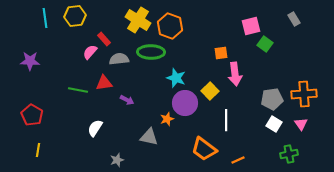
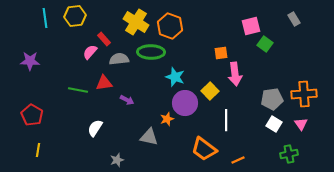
yellow cross: moved 2 px left, 2 px down
cyan star: moved 1 px left, 1 px up
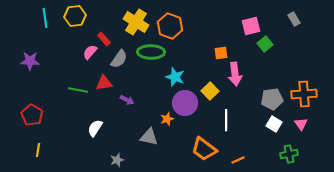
green square: rotated 14 degrees clockwise
gray semicircle: rotated 132 degrees clockwise
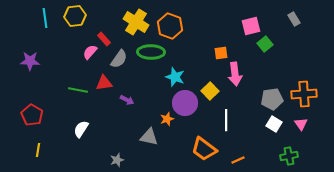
white semicircle: moved 14 px left, 1 px down
green cross: moved 2 px down
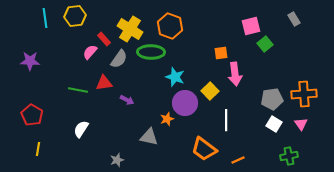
yellow cross: moved 6 px left, 7 px down
yellow line: moved 1 px up
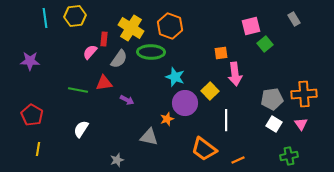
yellow cross: moved 1 px right, 1 px up
red rectangle: rotated 48 degrees clockwise
